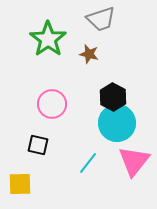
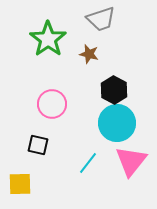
black hexagon: moved 1 px right, 7 px up
pink triangle: moved 3 px left
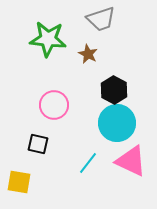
green star: rotated 30 degrees counterclockwise
brown star: moved 1 px left; rotated 12 degrees clockwise
pink circle: moved 2 px right, 1 px down
black square: moved 1 px up
pink triangle: rotated 44 degrees counterclockwise
yellow square: moved 1 px left, 2 px up; rotated 10 degrees clockwise
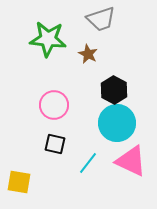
black square: moved 17 px right
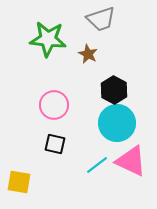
cyan line: moved 9 px right, 2 px down; rotated 15 degrees clockwise
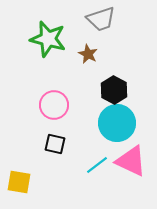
green star: rotated 9 degrees clockwise
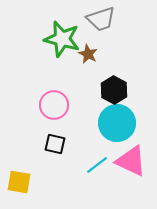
green star: moved 14 px right
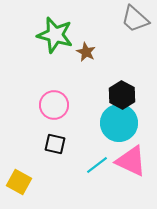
gray trapezoid: moved 34 px right; rotated 60 degrees clockwise
green star: moved 7 px left, 4 px up
brown star: moved 2 px left, 2 px up
black hexagon: moved 8 px right, 5 px down
cyan circle: moved 2 px right
yellow square: rotated 20 degrees clockwise
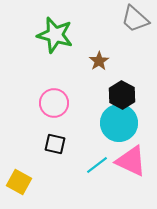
brown star: moved 13 px right, 9 px down; rotated 12 degrees clockwise
pink circle: moved 2 px up
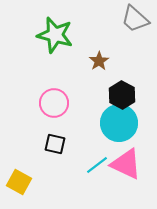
pink triangle: moved 5 px left, 3 px down
